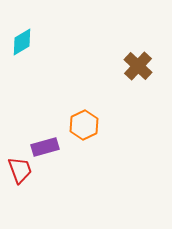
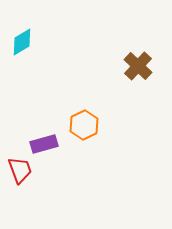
purple rectangle: moved 1 px left, 3 px up
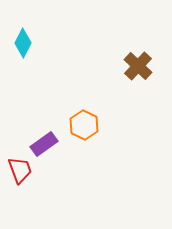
cyan diamond: moved 1 px right, 1 px down; rotated 32 degrees counterclockwise
orange hexagon: rotated 8 degrees counterclockwise
purple rectangle: rotated 20 degrees counterclockwise
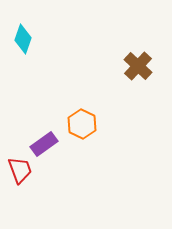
cyan diamond: moved 4 px up; rotated 8 degrees counterclockwise
orange hexagon: moved 2 px left, 1 px up
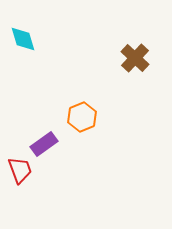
cyan diamond: rotated 36 degrees counterclockwise
brown cross: moved 3 px left, 8 px up
orange hexagon: moved 7 px up; rotated 12 degrees clockwise
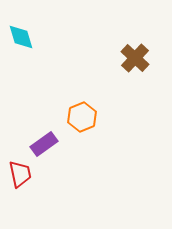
cyan diamond: moved 2 px left, 2 px up
red trapezoid: moved 4 px down; rotated 8 degrees clockwise
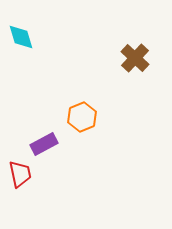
purple rectangle: rotated 8 degrees clockwise
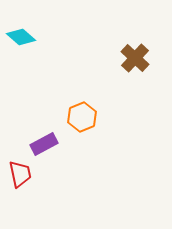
cyan diamond: rotated 32 degrees counterclockwise
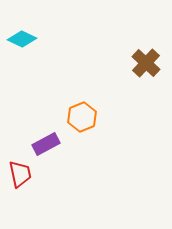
cyan diamond: moved 1 px right, 2 px down; rotated 16 degrees counterclockwise
brown cross: moved 11 px right, 5 px down
purple rectangle: moved 2 px right
